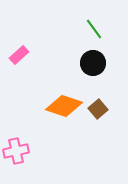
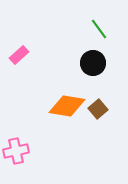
green line: moved 5 px right
orange diamond: moved 3 px right; rotated 9 degrees counterclockwise
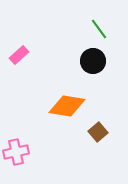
black circle: moved 2 px up
brown square: moved 23 px down
pink cross: moved 1 px down
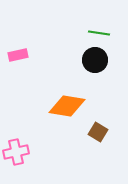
green line: moved 4 px down; rotated 45 degrees counterclockwise
pink rectangle: moved 1 px left; rotated 30 degrees clockwise
black circle: moved 2 px right, 1 px up
brown square: rotated 18 degrees counterclockwise
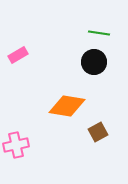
pink rectangle: rotated 18 degrees counterclockwise
black circle: moved 1 px left, 2 px down
brown square: rotated 30 degrees clockwise
pink cross: moved 7 px up
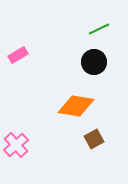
green line: moved 4 px up; rotated 35 degrees counterclockwise
orange diamond: moved 9 px right
brown square: moved 4 px left, 7 px down
pink cross: rotated 30 degrees counterclockwise
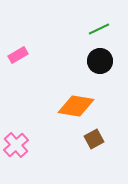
black circle: moved 6 px right, 1 px up
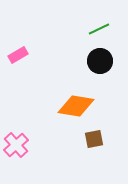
brown square: rotated 18 degrees clockwise
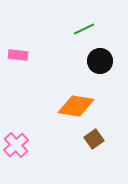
green line: moved 15 px left
pink rectangle: rotated 36 degrees clockwise
brown square: rotated 24 degrees counterclockwise
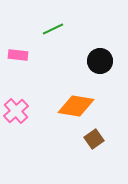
green line: moved 31 px left
pink cross: moved 34 px up
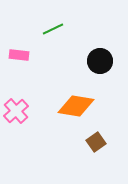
pink rectangle: moved 1 px right
brown square: moved 2 px right, 3 px down
